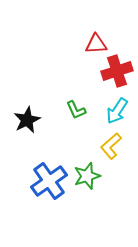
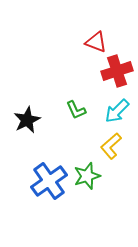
red triangle: moved 2 px up; rotated 25 degrees clockwise
cyan arrow: rotated 12 degrees clockwise
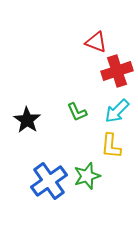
green L-shape: moved 1 px right, 2 px down
black star: rotated 12 degrees counterclockwise
yellow L-shape: rotated 44 degrees counterclockwise
